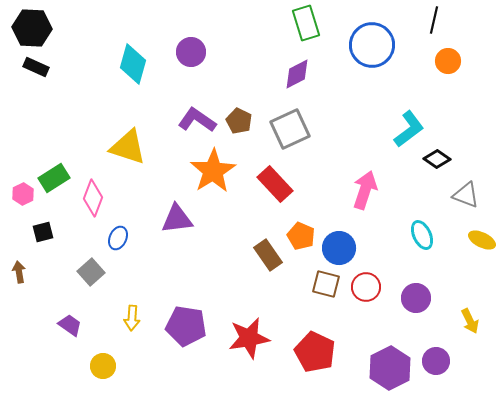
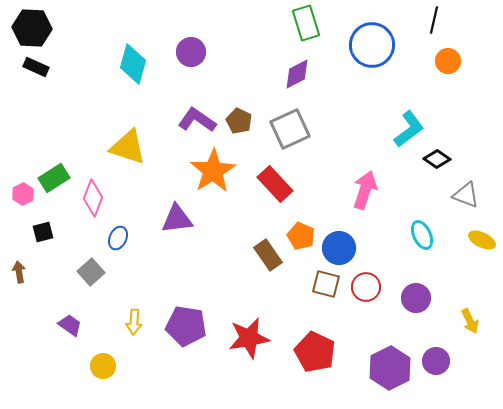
yellow arrow at (132, 318): moved 2 px right, 4 px down
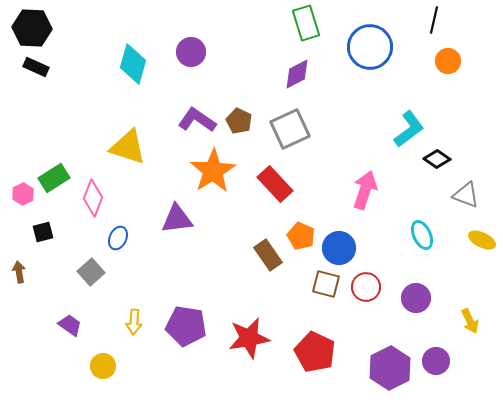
blue circle at (372, 45): moved 2 px left, 2 px down
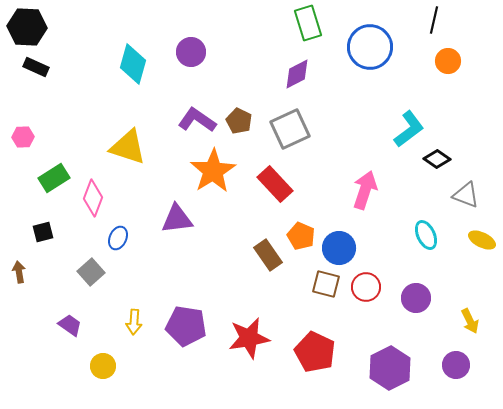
green rectangle at (306, 23): moved 2 px right
black hexagon at (32, 28): moved 5 px left, 1 px up
pink hexagon at (23, 194): moved 57 px up; rotated 25 degrees clockwise
cyan ellipse at (422, 235): moved 4 px right
purple circle at (436, 361): moved 20 px right, 4 px down
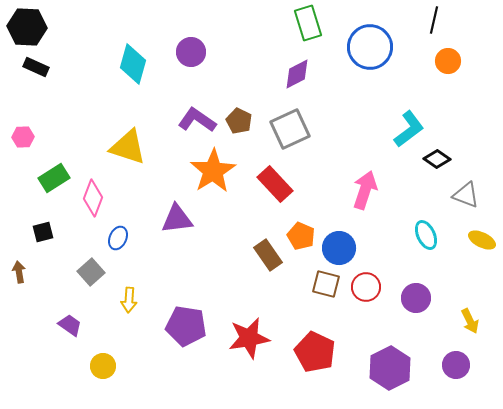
yellow arrow at (134, 322): moved 5 px left, 22 px up
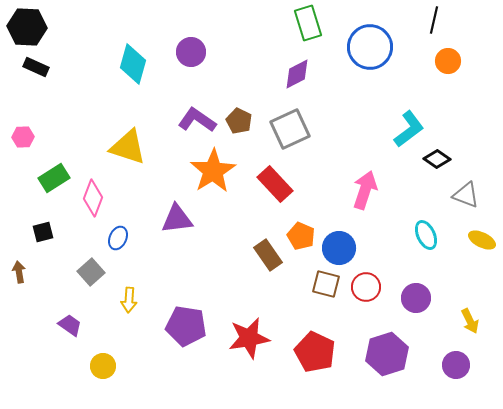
purple hexagon at (390, 368): moved 3 px left, 14 px up; rotated 9 degrees clockwise
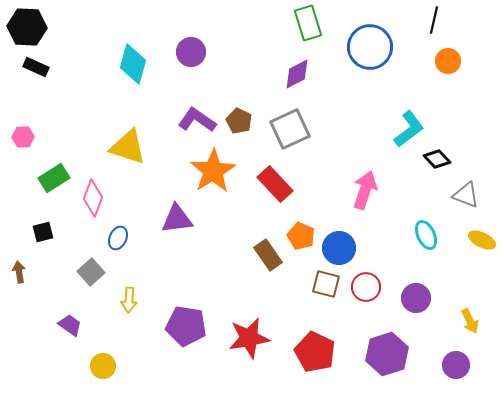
black diamond at (437, 159): rotated 12 degrees clockwise
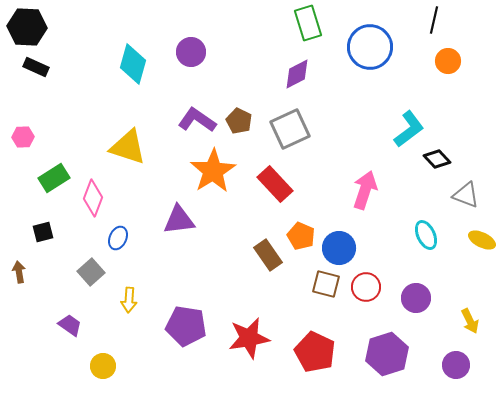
purple triangle at (177, 219): moved 2 px right, 1 px down
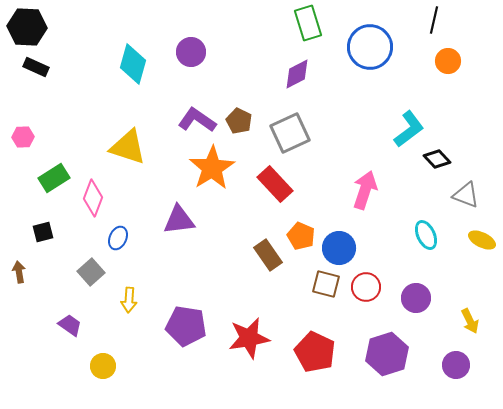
gray square at (290, 129): moved 4 px down
orange star at (213, 171): moved 1 px left, 3 px up
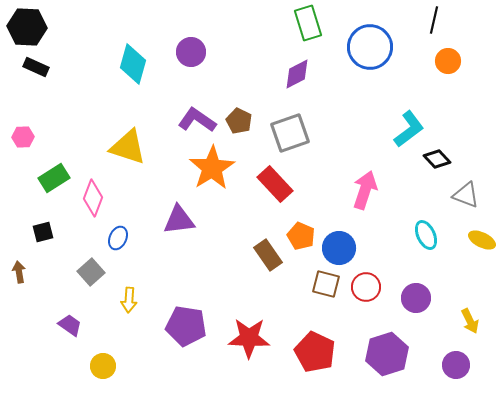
gray square at (290, 133): rotated 6 degrees clockwise
red star at (249, 338): rotated 12 degrees clockwise
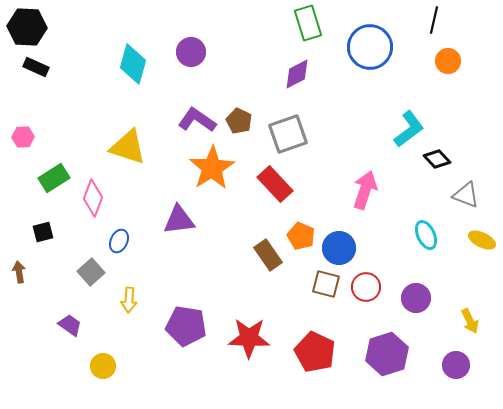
gray square at (290, 133): moved 2 px left, 1 px down
blue ellipse at (118, 238): moved 1 px right, 3 px down
